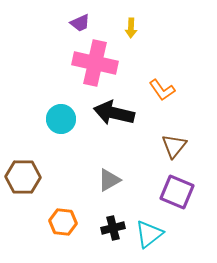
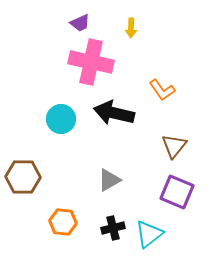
pink cross: moved 4 px left, 1 px up
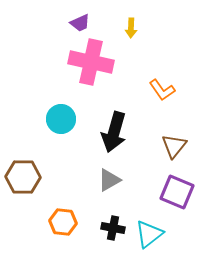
black arrow: moved 19 px down; rotated 87 degrees counterclockwise
black cross: rotated 25 degrees clockwise
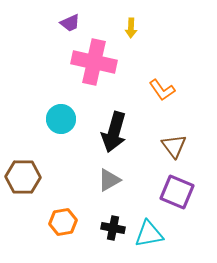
purple trapezoid: moved 10 px left
pink cross: moved 3 px right
brown triangle: rotated 16 degrees counterclockwise
orange hexagon: rotated 16 degrees counterclockwise
cyan triangle: rotated 28 degrees clockwise
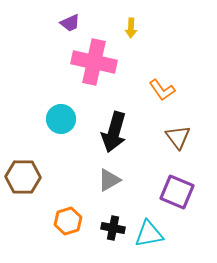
brown triangle: moved 4 px right, 9 px up
orange hexagon: moved 5 px right, 1 px up; rotated 8 degrees counterclockwise
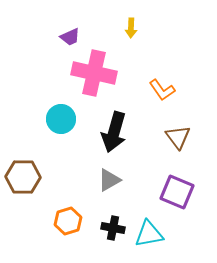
purple trapezoid: moved 14 px down
pink cross: moved 11 px down
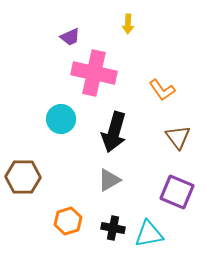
yellow arrow: moved 3 px left, 4 px up
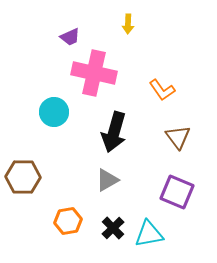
cyan circle: moved 7 px left, 7 px up
gray triangle: moved 2 px left
orange hexagon: rotated 8 degrees clockwise
black cross: rotated 35 degrees clockwise
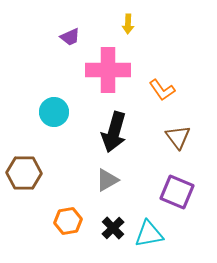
pink cross: moved 14 px right, 3 px up; rotated 12 degrees counterclockwise
brown hexagon: moved 1 px right, 4 px up
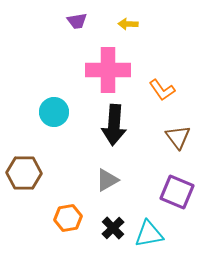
yellow arrow: rotated 90 degrees clockwise
purple trapezoid: moved 7 px right, 16 px up; rotated 15 degrees clockwise
black arrow: moved 7 px up; rotated 12 degrees counterclockwise
orange hexagon: moved 3 px up
